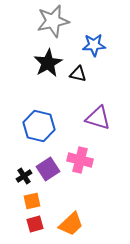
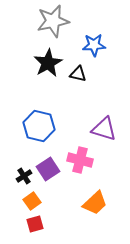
purple triangle: moved 6 px right, 11 px down
orange square: rotated 24 degrees counterclockwise
orange trapezoid: moved 24 px right, 21 px up
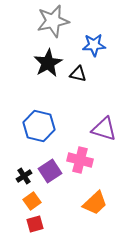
purple square: moved 2 px right, 2 px down
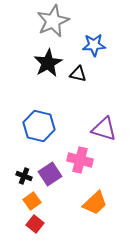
gray star: rotated 12 degrees counterclockwise
purple square: moved 3 px down
black cross: rotated 35 degrees counterclockwise
red square: rotated 36 degrees counterclockwise
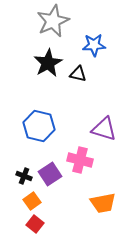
orange trapezoid: moved 8 px right; rotated 32 degrees clockwise
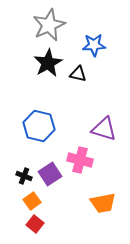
gray star: moved 4 px left, 4 px down
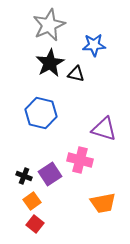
black star: moved 2 px right
black triangle: moved 2 px left
blue hexagon: moved 2 px right, 13 px up
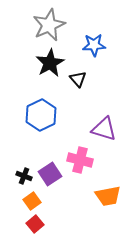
black triangle: moved 2 px right, 5 px down; rotated 36 degrees clockwise
blue hexagon: moved 2 px down; rotated 20 degrees clockwise
orange trapezoid: moved 5 px right, 7 px up
red square: rotated 12 degrees clockwise
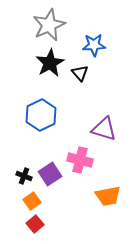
black triangle: moved 2 px right, 6 px up
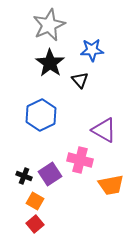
blue star: moved 2 px left, 5 px down
black star: rotated 8 degrees counterclockwise
black triangle: moved 7 px down
purple triangle: moved 1 px down; rotated 12 degrees clockwise
orange trapezoid: moved 3 px right, 11 px up
orange square: moved 3 px right; rotated 24 degrees counterclockwise
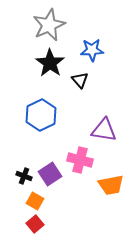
purple triangle: rotated 20 degrees counterclockwise
